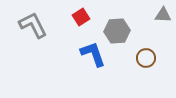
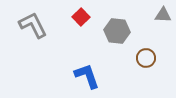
red square: rotated 12 degrees counterclockwise
gray hexagon: rotated 10 degrees clockwise
blue L-shape: moved 6 px left, 22 px down
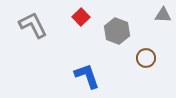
gray hexagon: rotated 15 degrees clockwise
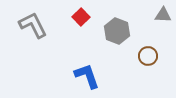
brown circle: moved 2 px right, 2 px up
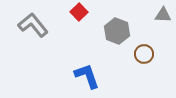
red square: moved 2 px left, 5 px up
gray L-shape: rotated 12 degrees counterclockwise
brown circle: moved 4 px left, 2 px up
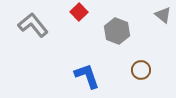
gray triangle: rotated 36 degrees clockwise
brown circle: moved 3 px left, 16 px down
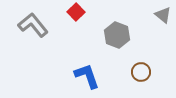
red square: moved 3 px left
gray hexagon: moved 4 px down
brown circle: moved 2 px down
